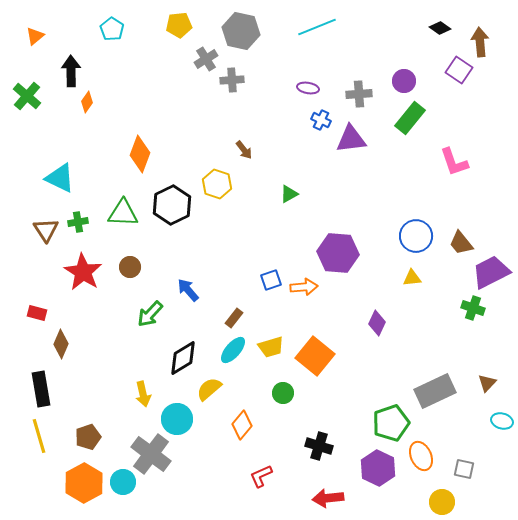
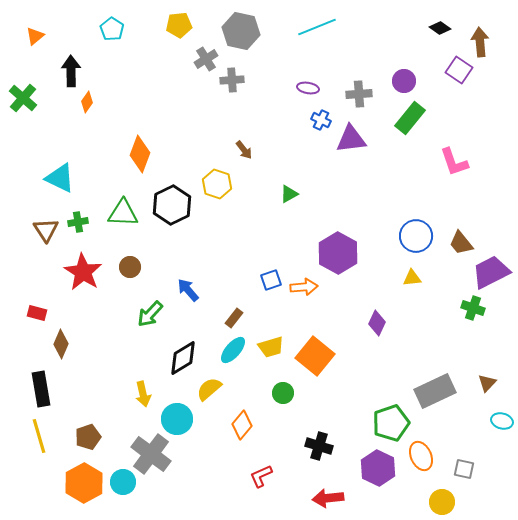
green cross at (27, 96): moved 4 px left, 2 px down
purple hexagon at (338, 253): rotated 24 degrees clockwise
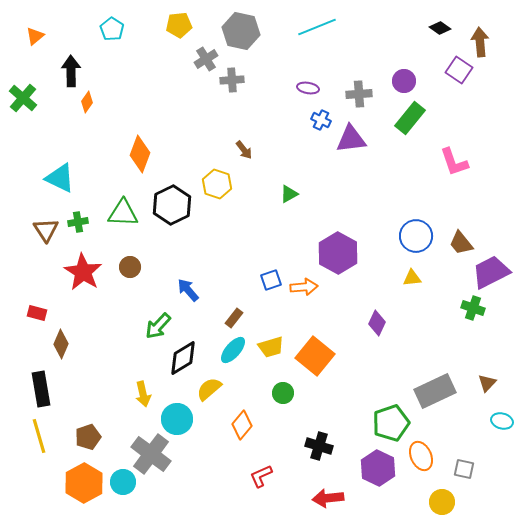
green arrow at (150, 314): moved 8 px right, 12 px down
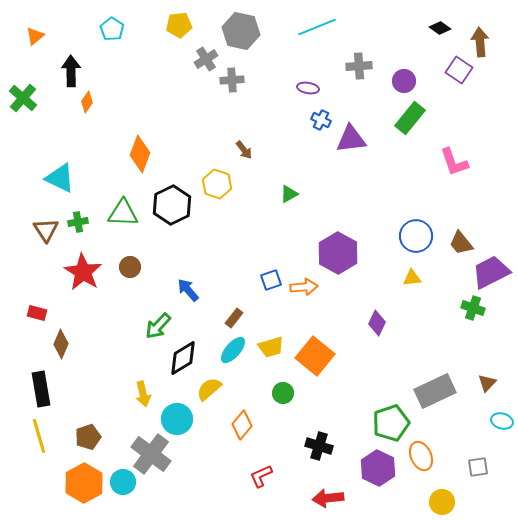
gray cross at (359, 94): moved 28 px up
gray square at (464, 469): moved 14 px right, 2 px up; rotated 20 degrees counterclockwise
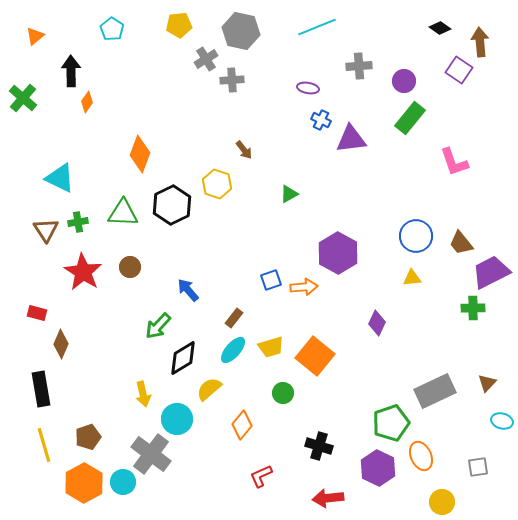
green cross at (473, 308): rotated 20 degrees counterclockwise
yellow line at (39, 436): moved 5 px right, 9 px down
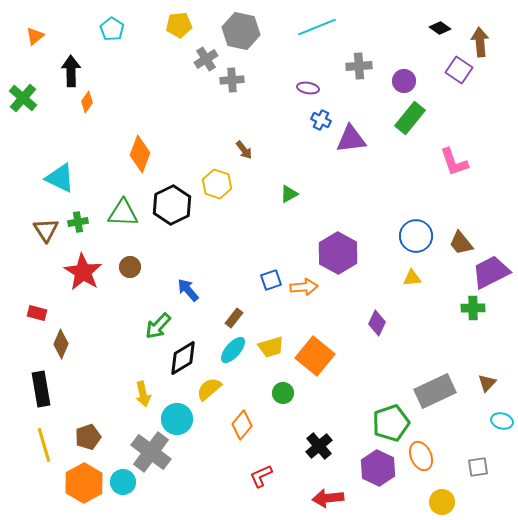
black cross at (319, 446): rotated 32 degrees clockwise
gray cross at (151, 454): moved 2 px up
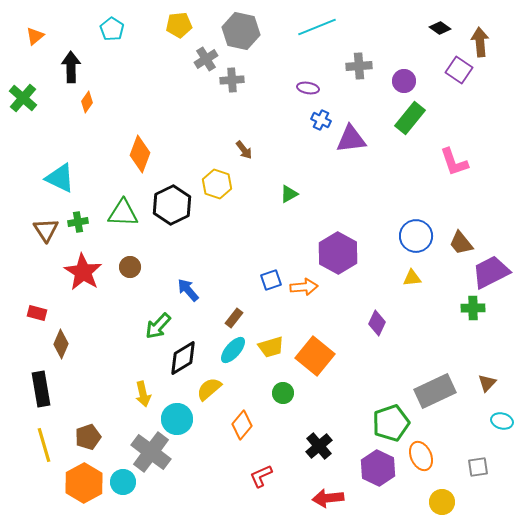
black arrow at (71, 71): moved 4 px up
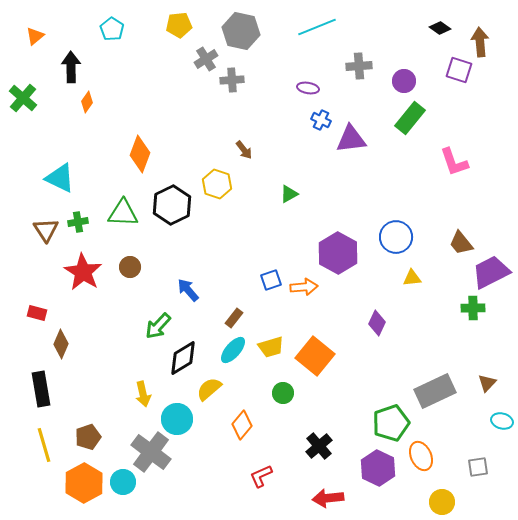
purple square at (459, 70): rotated 16 degrees counterclockwise
blue circle at (416, 236): moved 20 px left, 1 px down
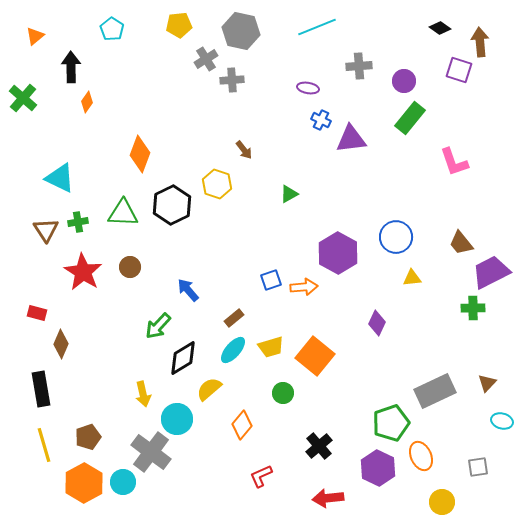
brown rectangle at (234, 318): rotated 12 degrees clockwise
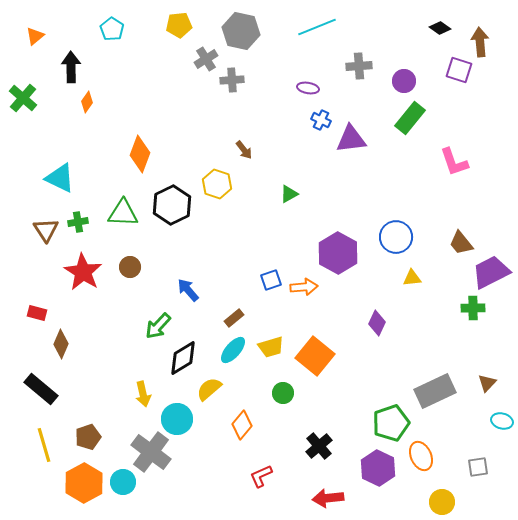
black rectangle at (41, 389): rotated 40 degrees counterclockwise
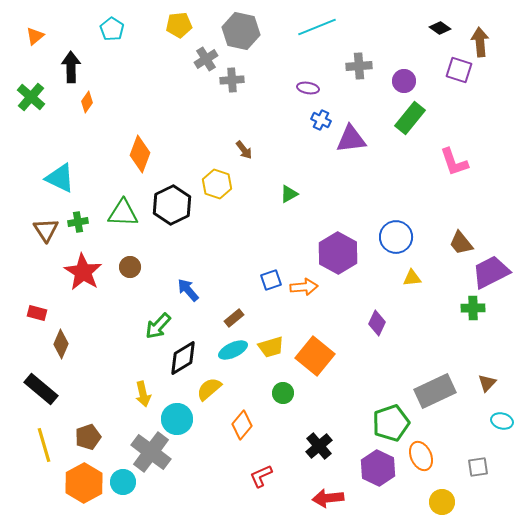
green cross at (23, 98): moved 8 px right, 1 px up
cyan ellipse at (233, 350): rotated 24 degrees clockwise
